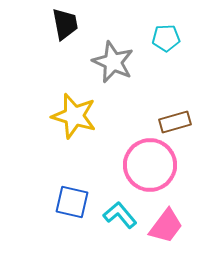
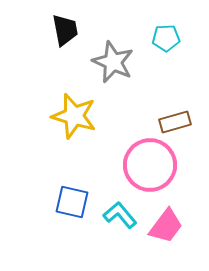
black trapezoid: moved 6 px down
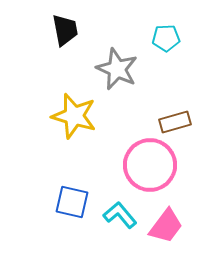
gray star: moved 4 px right, 7 px down
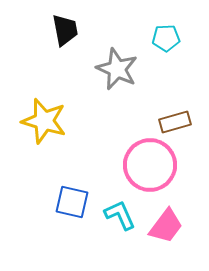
yellow star: moved 30 px left, 5 px down
cyan L-shape: rotated 16 degrees clockwise
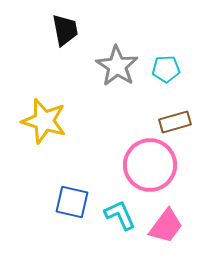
cyan pentagon: moved 31 px down
gray star: moved 3 px up; rotated 9 degrees clockwise
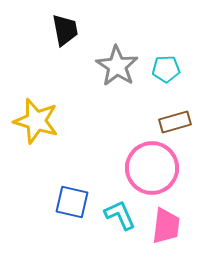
yellow star: moved 8 px left
pink circle: moved 2 px right, 3 px down
pink trapezoid: rotated 30 degrees counterclockwise
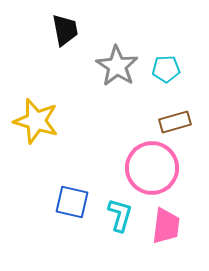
cyan L-shape: rotated 40 degrees clockwise
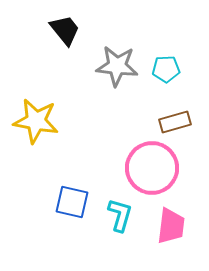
black trapezoid: rotated 28 degrees counterclockwise
gray star: rotated 27 degrees counterclockwise
yellow star: rotated 6 degrees counterclockwise
pink trapezoid: moved 5 px right
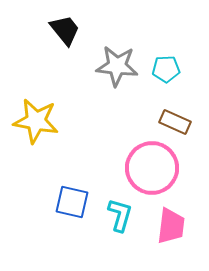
brown rectangle: rotated 40 degrees clockwise
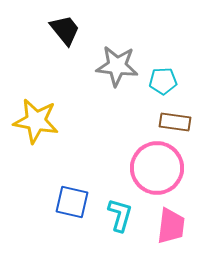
cyan pentagon: moved 3 px left, 12 px down
brown rectangle: rotated 16 degrees counterclockwise
pink circle: moved 5 px right
